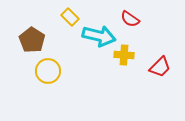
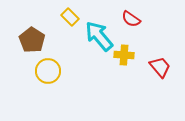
red semicircle: moved 1 px right
cyan arrow: rotated 144 degrees counterclockwise
red trapezoid: rotated 85 degrees counterclockwise
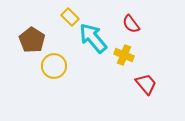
red semicircle: moved 5 px down; rotated 18 degrees clockwise
cyan arrow: moved 6 px left, 2 px down
yellow cross: rotated 18 degrees clockwise
red trapezoid: moved 14 px left, 17 px down
yellow circle: moved 6 px right, 5 px up
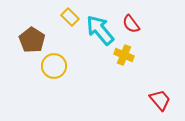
cyan arrow: moved 7 px right, 8 px up
red trapezoid: moved 14 px right, 16 px down
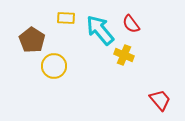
yellow rectangle: moved 4 px left, 1 px down; rotated 42 degrees counterclockwise
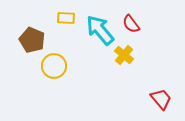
brown pentagon: rotated 10 degrees counterclockwise
yellow cross: rotated 18 degrees clockwise
red trapezoid: moved 1 px right, 1 px up
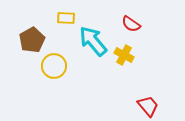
red semicircle: rotated 18 degrees counterclockwise
cyan arrow: moved 7 px left, 11 px down
brown pentagon: rotated 20 degrees clockwise
yellow cross: rotated 12 degrees counterclockwise
red trapezoid: moved 13 px left, 7 px down
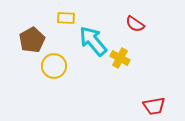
red semicircle: moved 4 px right
yellow cross: moved 4 px left, 3 px down
red trapezoid: moved 6 px right; rotated 120 degrees clockwise
